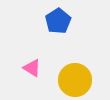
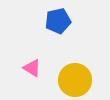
blue pentagon: rotated 20 degrees clockwise
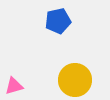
pink triangle: moved 18 px left, 18 px down; rotated 48 degrees counterclockwise
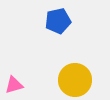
pink triangle: moved 1 px up
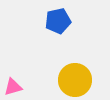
pink triangle: moved 1 px left, 2 px down
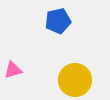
pink triangle: moved 17 px up
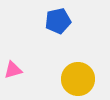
yellow circle: moved 3 px right, 1 px up
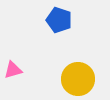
blue pentagon: moved 1 px right, 1 px up; rotated 30 degrees clockwise
